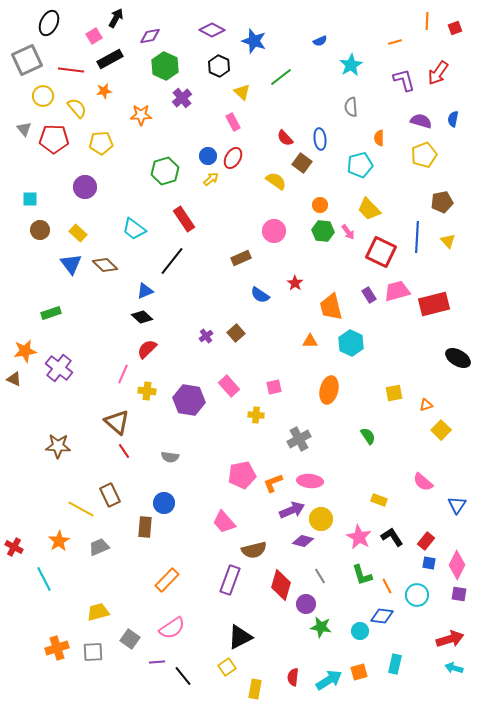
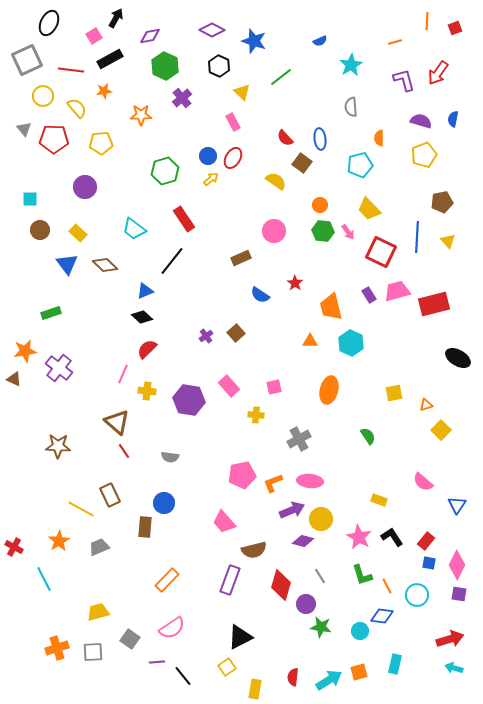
blue triangle at (71, 264): moved 4 px left
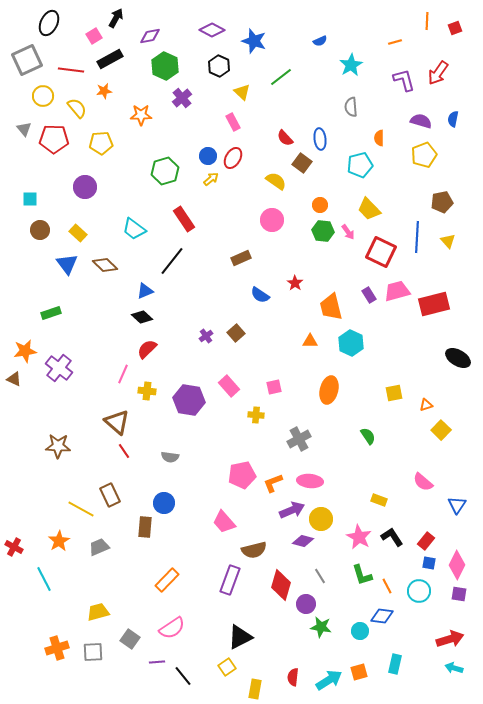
pink circle at (274, 231): moved 2 px left, 11 px up
cyan circle at (417, 595): moved 2 px right, 4 px up
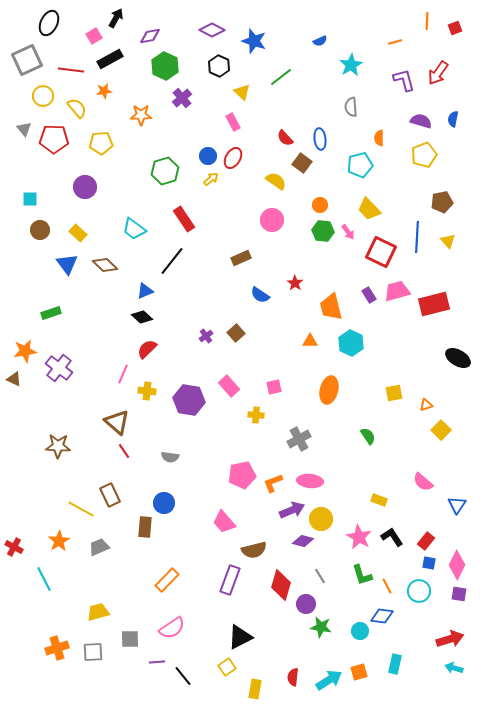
gray square at (130, 639): rotated 36 degrees counterclockwise
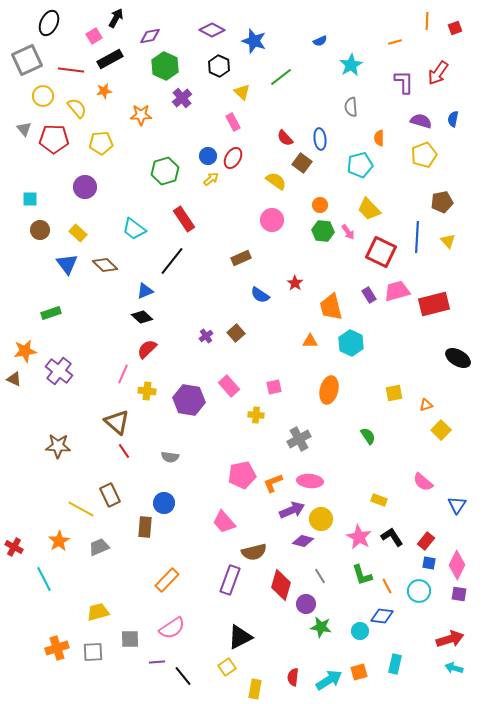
purple L-shape at (404, 80): moved 2 px down; rotated 15 degrees clockwise
purple cross at (59, 368): moved 3 px down
brown semicircle at (254, 550): moved 2 px down
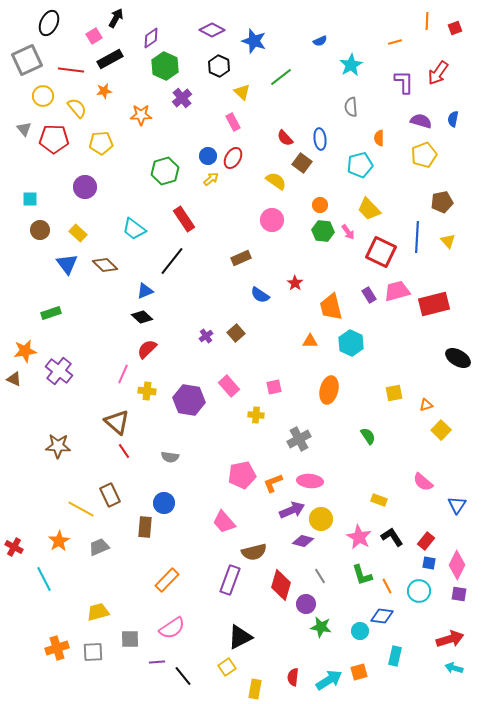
purple diamond at (150, 36): moved 1 px right, 2 px down; rotated 25 degrees counterclockwise
cyan rectangle at (395, 664): moved 8 px up
